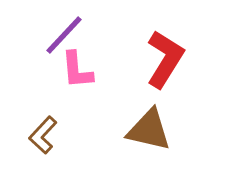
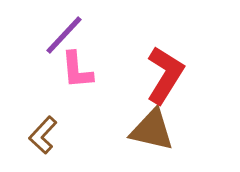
red L-shape: moved 16 px down
brown triangle: moved 3 px right
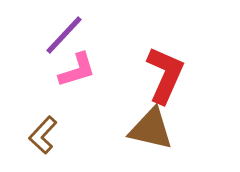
pink L-shape: rotated 102 degrees counterclockwise
red L-shape: rotated 8 degrees counterclockwise
brown triangle: moved 1 px left, 1 px up
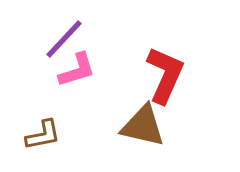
purple line: moved 4 px down
brown triangle: moved 8 px left, 3 px up
brown L-shape: rotated 144 degrees counterclockwise
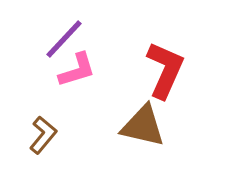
red L-shape: moved 5 px up
brown L-shape: rotated 39 degrees counterclockwise
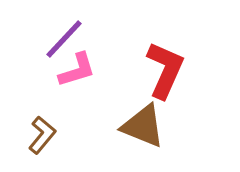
brown triangle: rotated 9 degrees clockwise
brown L-shape: moved 1 px left
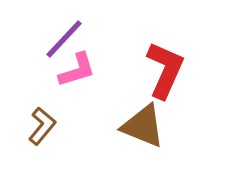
brown L-shape: moved 9 px up
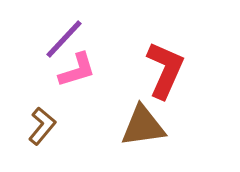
brown triangle: rotated 30 degrees counterclockwise
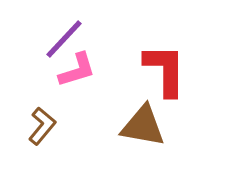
red L-shape: rotated 24 degrees counterclockwise
brown triangle: rotated 18 degrees clockwise
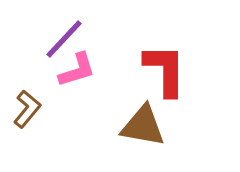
brown L-shape: moved 15 px left, 17 px up
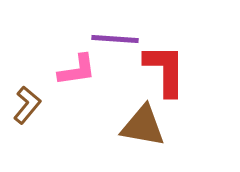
purple line: moved 51 px right; rotated 51 degrees clockwise
pink L-shape: rotated 9 degrees clockwise
brown L-shape: moved 4 px up
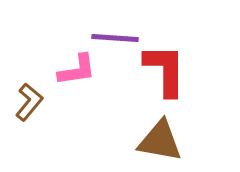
purple line: moved 1 px up
brown L-shape: moved 2 px right, 3 px up
brown triangle: moved 17 px right, 15 px down
